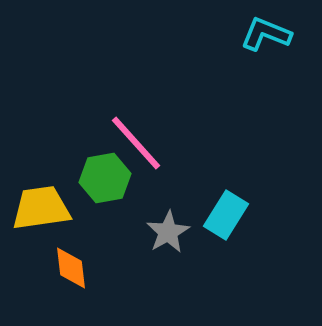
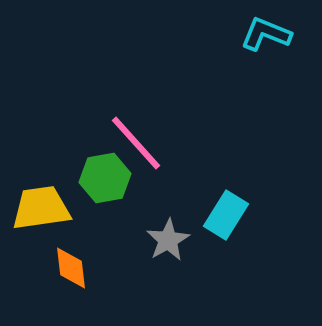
gray star: moved 8 px down
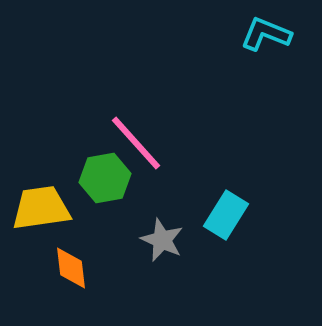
gray star: moved 6 px left; rotated 18 degrees counterclockwise
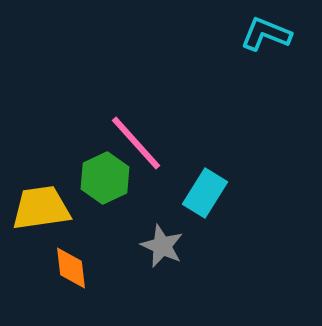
green hexagon: rotated 15 degrees counterclockwise
cyan rectangle: moved 21 px left, 22 px up
gray star: moved 6 px down
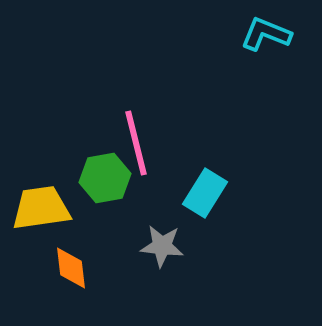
pink line: rotated 28 degrees clockwise
green hexagon: rotated 15 degrees clockwise
gray star: rotated 18 degrees counterclockwise
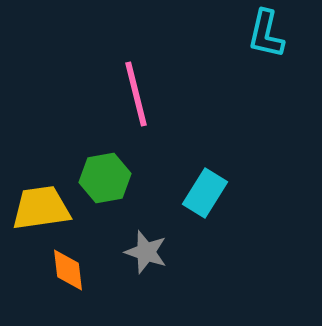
cyan L-shape: rotated 99 degrees counterclockwise
pink line: moved 49 px up
gray star: moved 16 px left, 6 px down; rotated 12 degrees clockwise
orange diamond: moved 3 px left, 2 px down
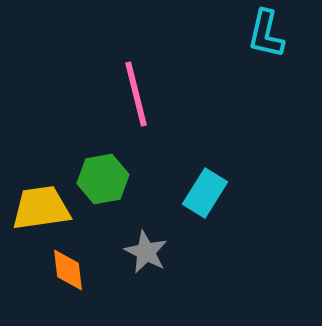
green hexagon: moved 2 px left, 1 px down
gray star: rotated 9 degrees clockwise
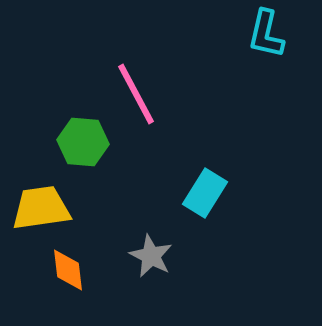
pink line: rotated 14 degrees counterclockwise
green hexagon: moved 20 px left, 37 px up; rotated 15 degrees clockwise
gray star: moved 5 px right, 4 px down
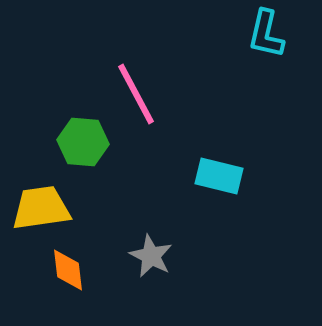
cyan rectangle: moved 14 px right, 17 px up; rotated 72 degrees clockwise
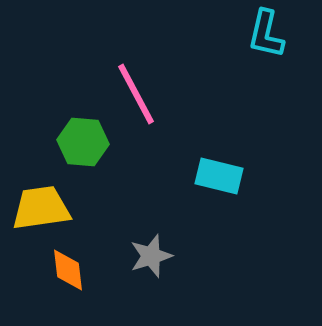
gray star: rotated 27 degrees clockwise
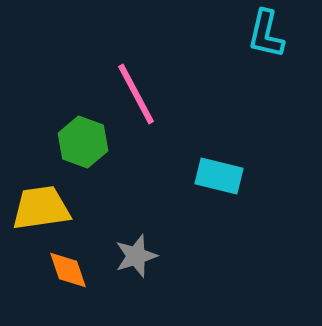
green hexagon: rotated 15 degrees clockwise
gray star: moved 15 px left
orange diamond: rotated 12 degrees counterclockwise
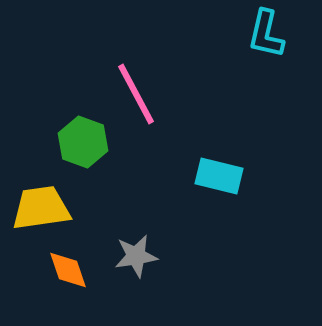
gray star: rotated 9 degrees clockwise
